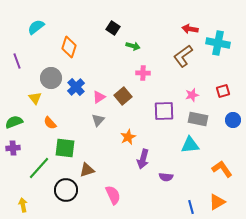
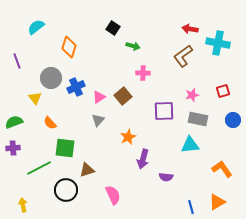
blue cross: rotated 18 degrees clockwise
green line: rotated 20 degrees clockwise
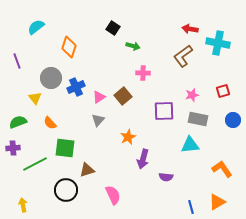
green semicircle: moved 4 px right
green line: moved 4 px left, 4 px up
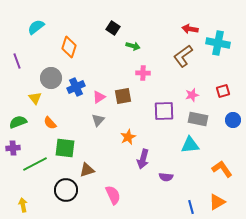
brown square: rotated 30 degrees clockwise
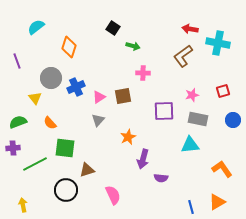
purple semicircle: moved 5 px left, 1 px down
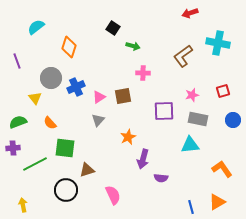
red arrow: moved 16 px up; rotated 28 degrees counterclockwise
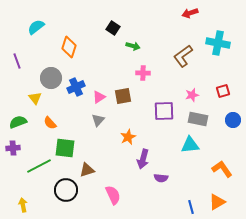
green line: moved 4 px right, 2 px down
